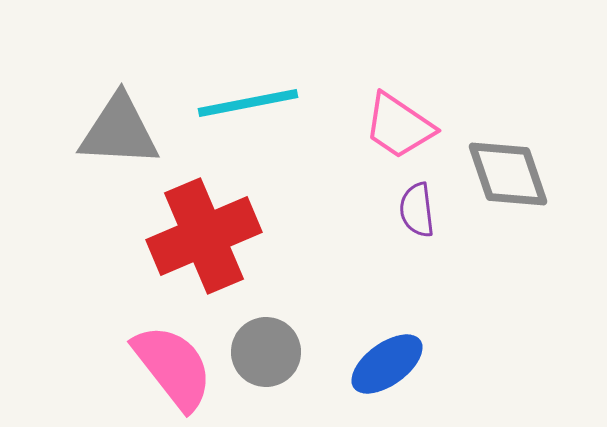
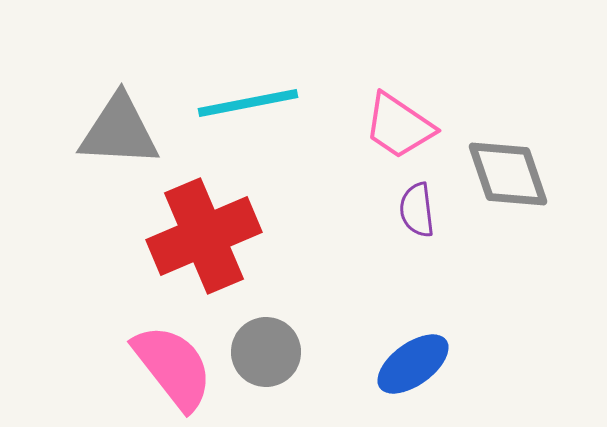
blue ellipse: moved 26 px right
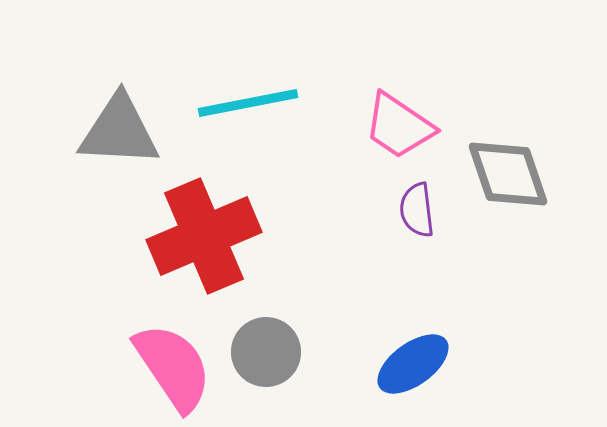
pink semicircle: rotated 4 degrees clockwise
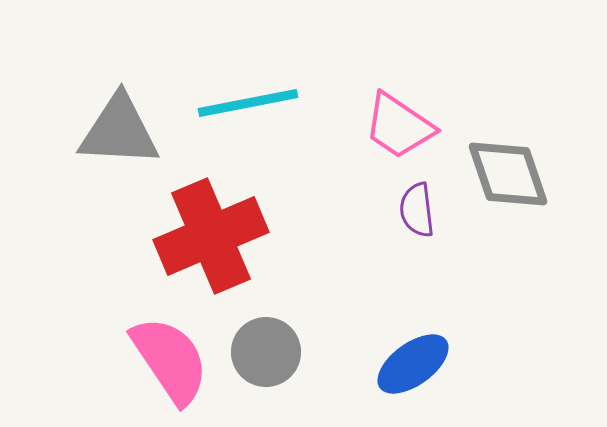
red cross: moved 7 px right
pink semicircle: moved 3 px left, 7 px up
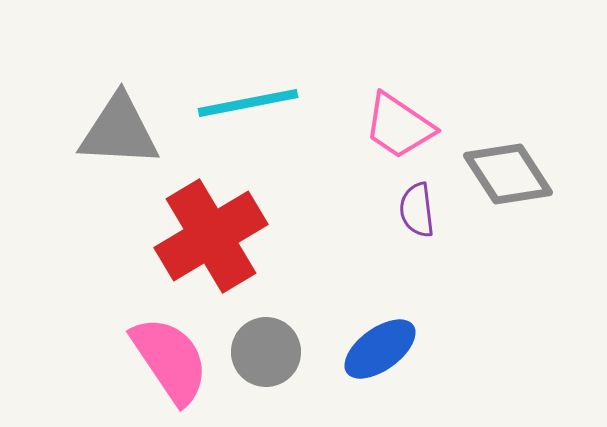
gray diamond: rotated 14 degrees counterclockwise
red cross: rotated 8 degrees counterclockwise
blue ellipse: moved 33 px left, 15 px up
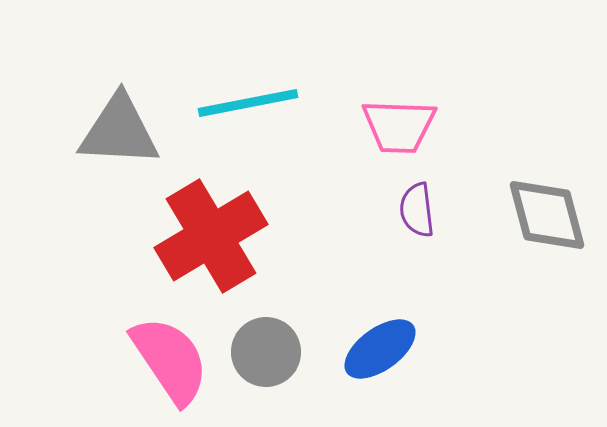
pink trapezoid: rotated 32 degrees counterclockwise
gray diamond: moved 39 px right, 41 px down; rotated 18 degrees clockwise
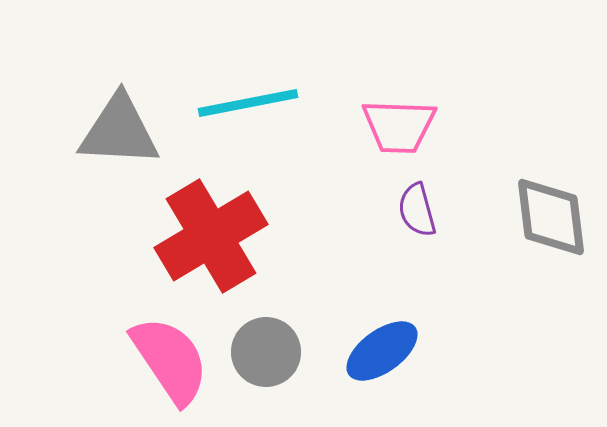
purple semicircle: rotated 8 degrees counterclockwise
gray diamond: moved 4 px right, 2 px down; rotated 8 degrees clockwise
blue ellipse: moved 2 px right, 2 px down
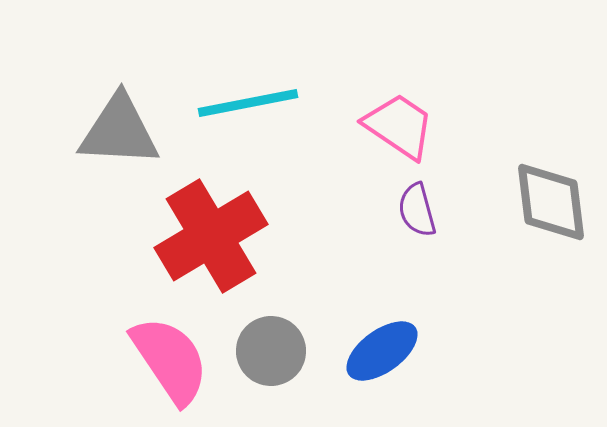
pink trapezoid: rotated 148 degrees counterclockwise
gray diamond: moved 15 px up
gray circle: moved 5 px right, 1 px up
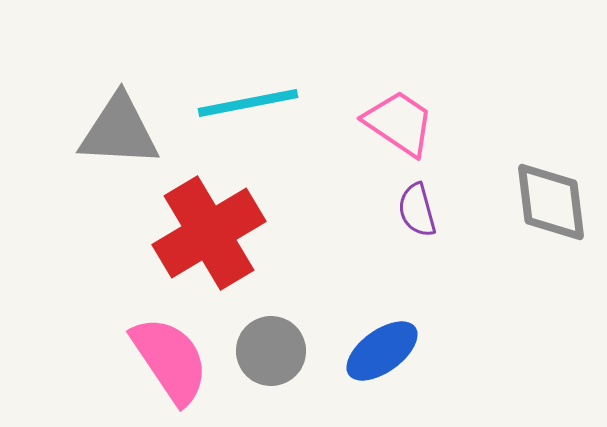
pink trapezoid: moved 3 px up
red cross: moved 2 px left, 3 px up
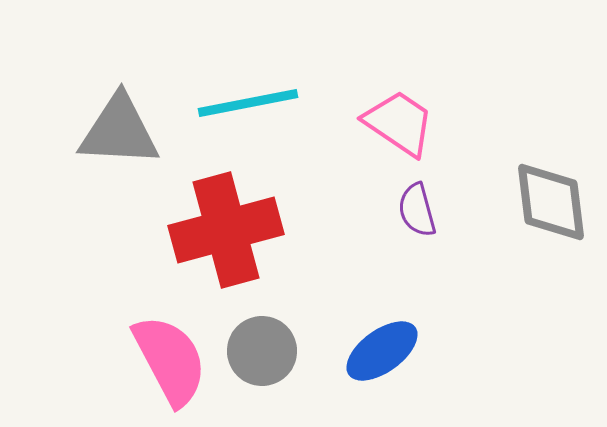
red cross: moved 17 px right, 3 px up; rotated 16 degrees clockwise
gray circle: moved 9 px left
pink semicircle: rotated 6 degrees clockwise
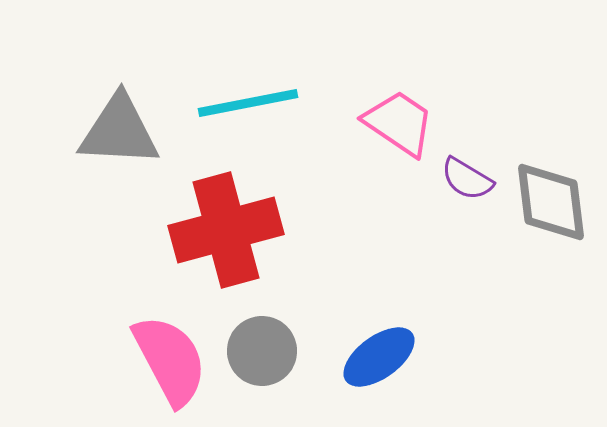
purple semicircle: moved 50 px right, 31 px up; rotated 44 degrees counterclockwise
blue ellipse: moved 3 px left, 6 px down
